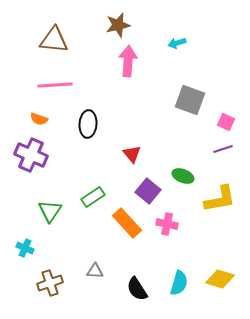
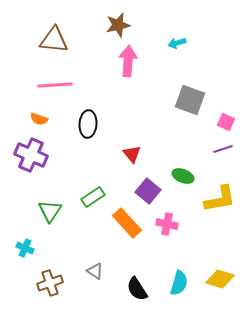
gray triangle: rotated 30 degrees clockwise
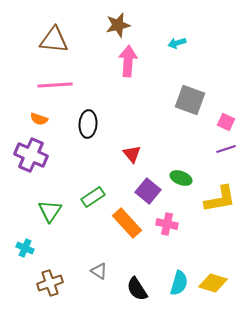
purple line: moved 3 px right
green ellipse: moved 2 px left, 2 px down
gray triangle: moved 4 px right
yellow diamond: moved 7 px left, 4 px down
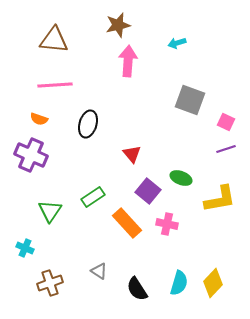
black ellipse: rotated 12 degrees clockwise
yellow diamond: rotated 64 degrees counterclockwise
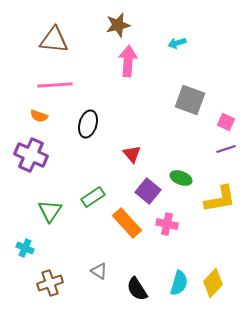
orange semicircle: moved 3 px up
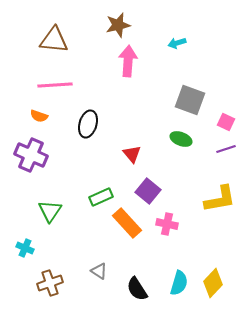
green ellipse: moved 39 px up
green rectangle: moved 8 px right; rotated 10 degrees clockwise
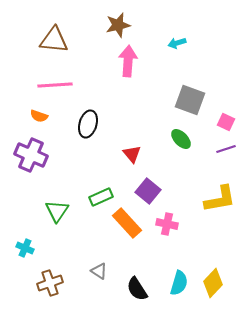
green ellipse: rotated 25 degrees clockwise
green triangle: moved 7 px right
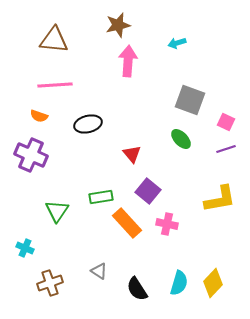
black ellipse: rotated 60 degrees clockwise
green rectangle: rotated 15 degrees clockwise
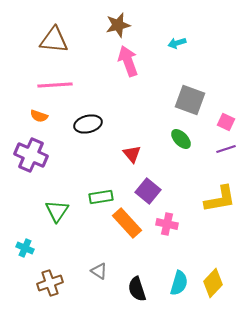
pink arrow: rotated 24 degrees counterclockwise
black semicircle: rotated 15 degrees clockwise
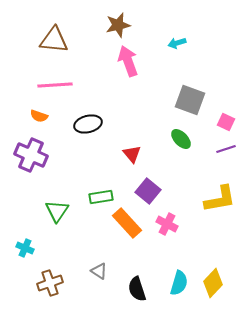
pink cross: rotated 15 degrees clockwise
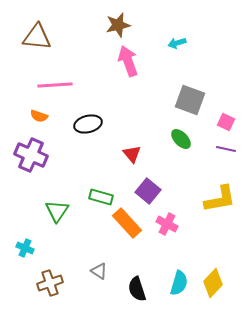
brown triangle: moved 17 px left, 3 px up
purple line: rotated 30 degrees clockwise
green rectangle: rotated 25 degrees clockwise
